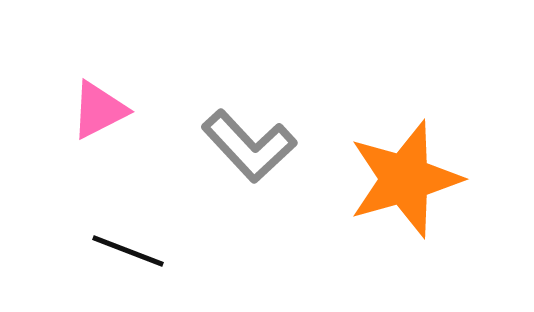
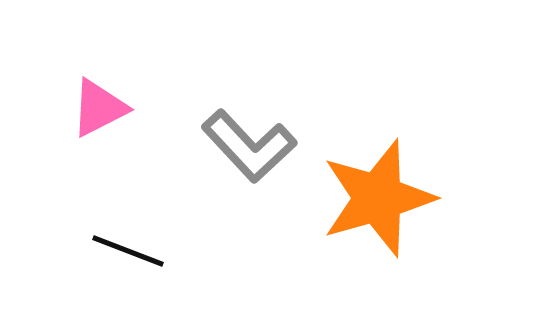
pink triangle: moved 2 px up
orange star: moved 27 px left, 19 px down
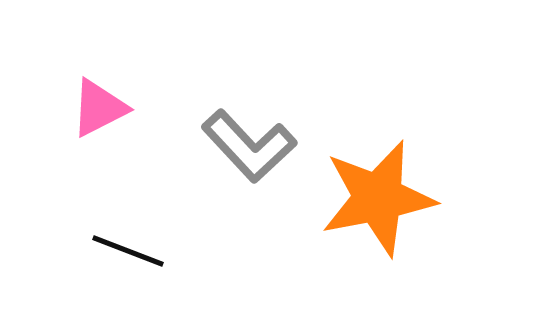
orange star: rotated 5 degrees clockwise
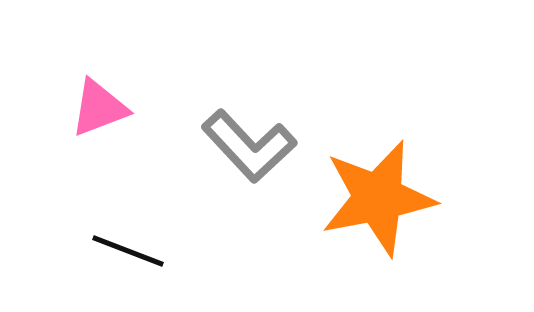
pink triangle: rotated 6 degrees clockwise
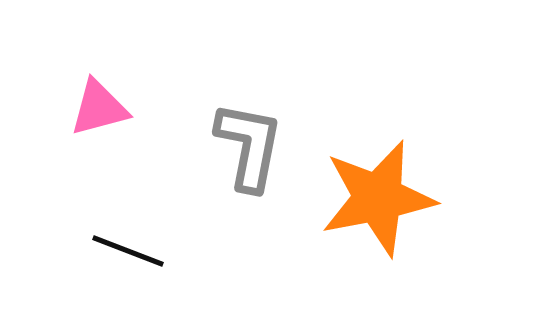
pink triangle: rotated 6 degrees clockwise
gray L-shape: rotated 126 degrees counterclockwise
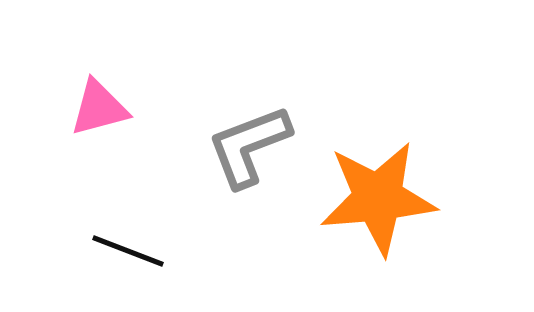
gray L-shape: rotated 122 degrees counterclockwise
orange star: rotated 6 degrees clockwise
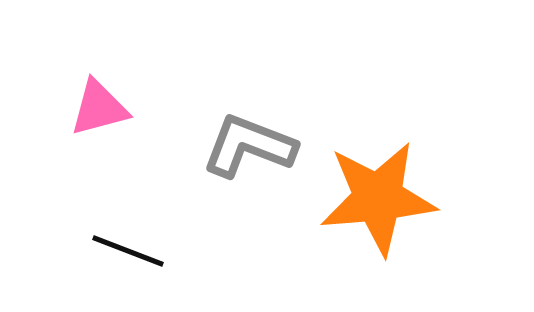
gray L-shape: rotated 42 degrees clockwise
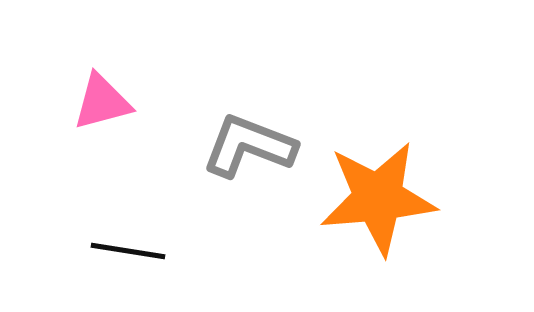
pink triangle: moved 3 px right, 6 px up
black line: rotated 12 degrees counterclockwise
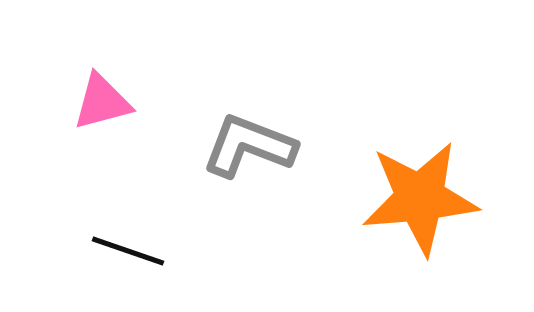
orange star: moved 42 px right
black line: rotated 10 degrees clockwise
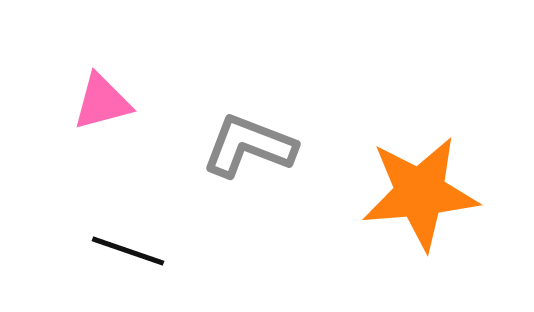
orange star: moved 5 px up
